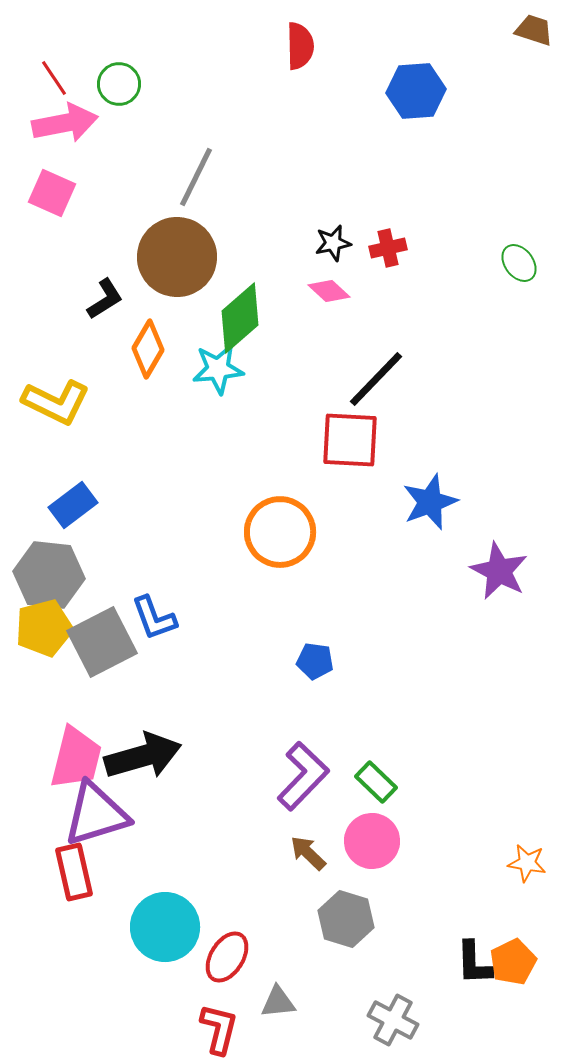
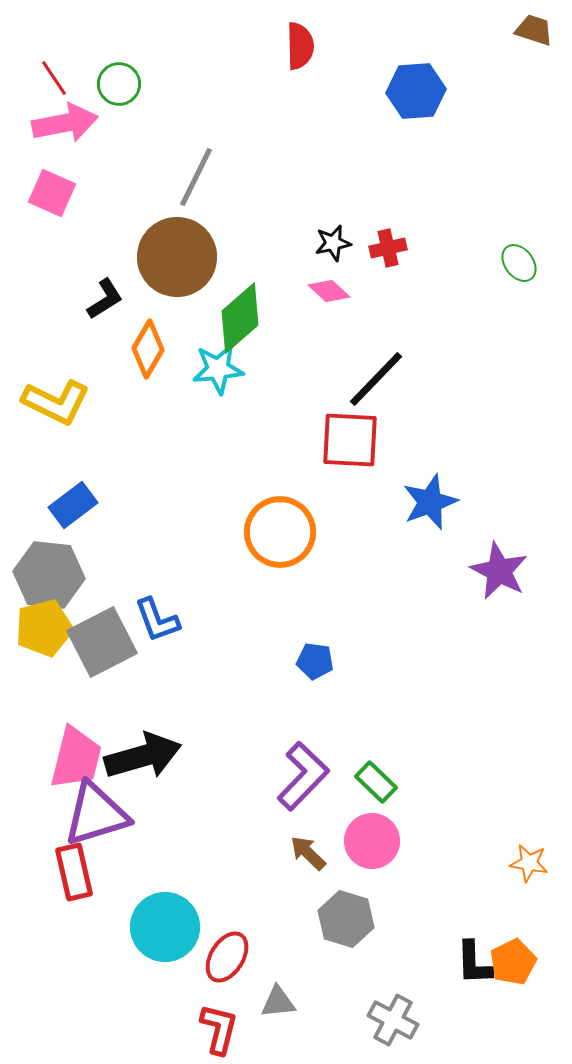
blue L-shape at (154, 618): moved 3 px right, 2 px down
orange star at (527, 863): moved 2 px right
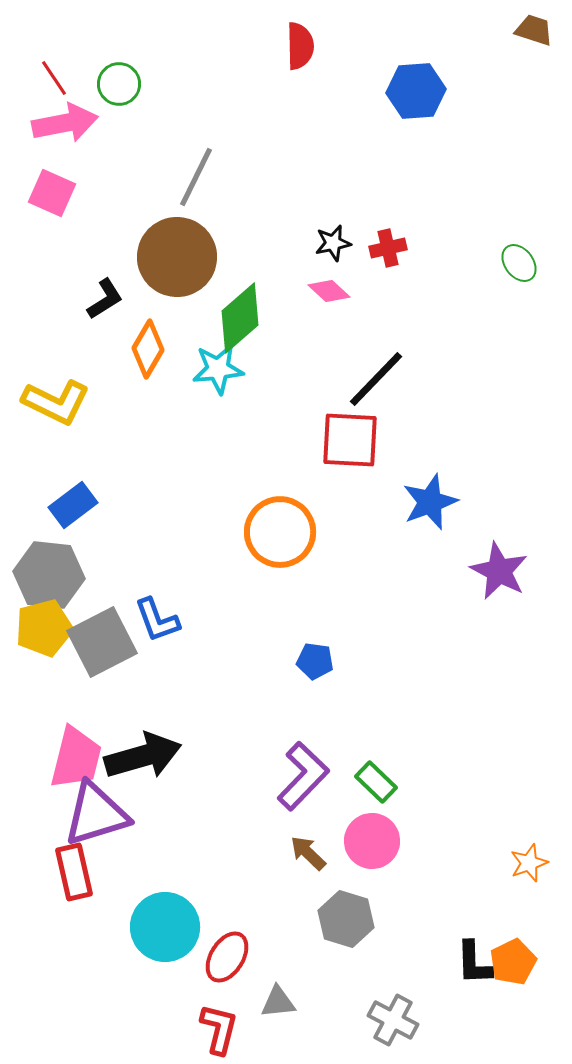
orange star at (529, 863): rotated 30 degrees counterclockwise
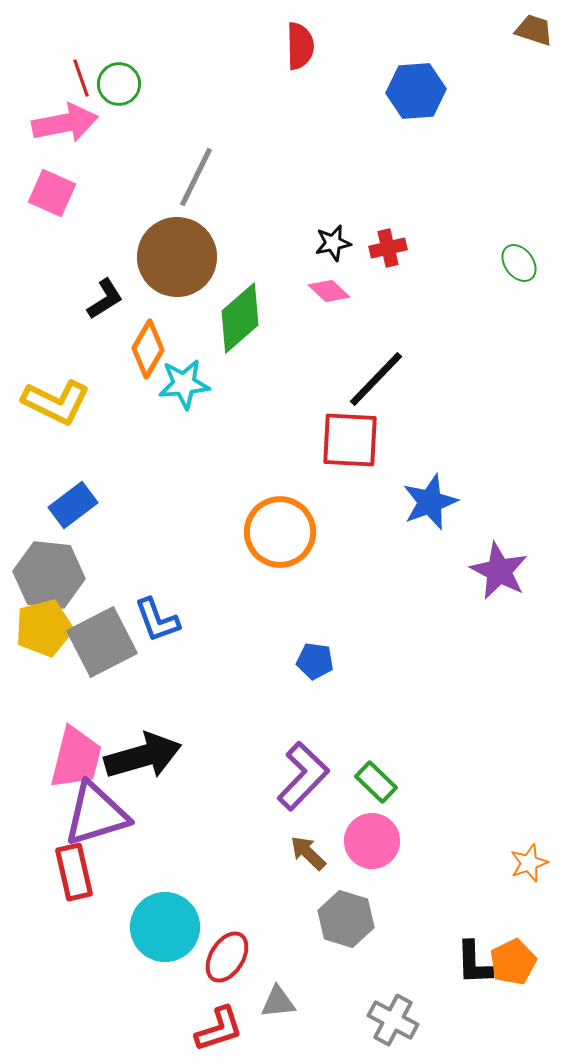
red line at (54, 78): moved 27 px right; rotated 15 degrees clockwise
cyan star at (218, 369): moved 34 px left, 15 px down
red L-shape at (219, 1029): rotated 58 degrees clockwise
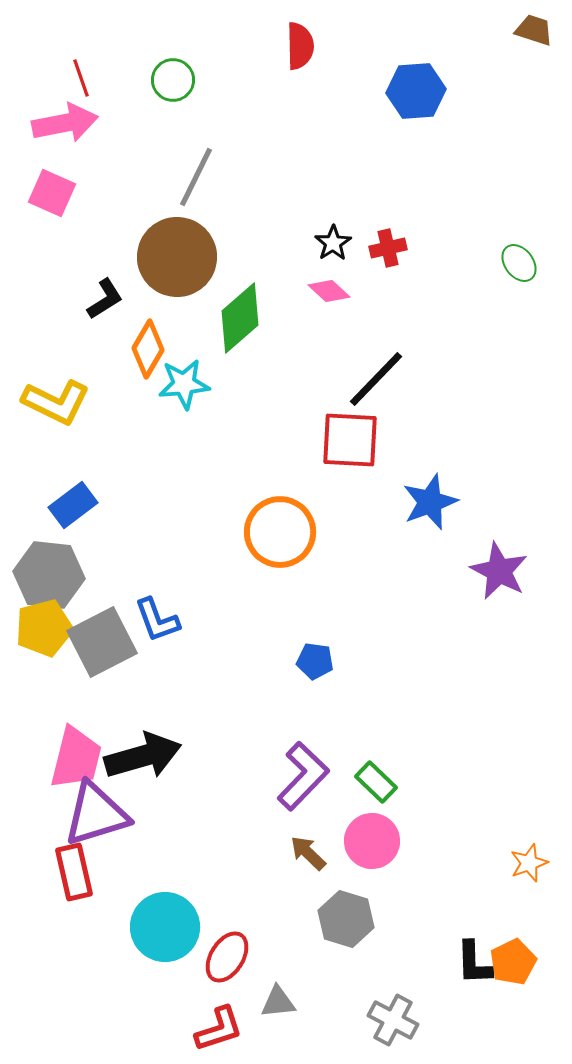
green circle at (119, 84): moved 54 px right, 4 px up
black star at (333, 243): rotated 21 degrees counterclockwise
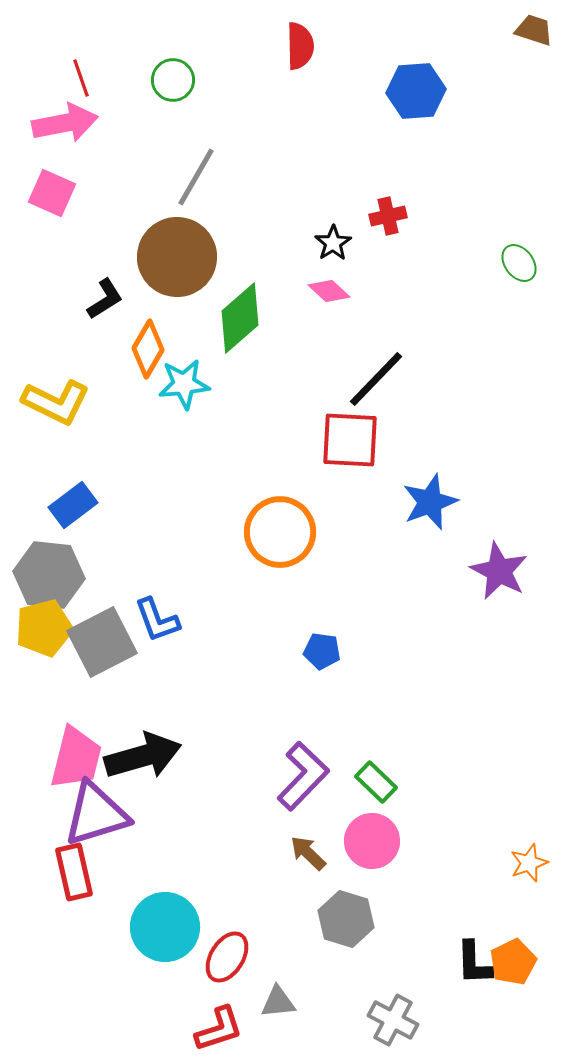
gray line at (196, 177): rotated 4 degrees clockwise
red cross at (388, 248): moved 32 px up
blue pentagon at (315, 661): moved 7 px right, 10 px up
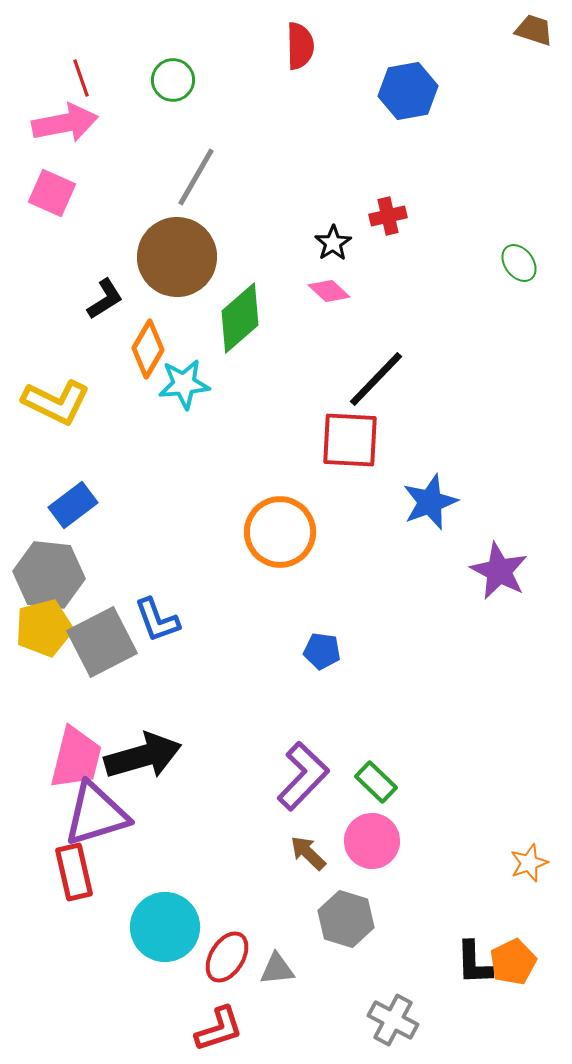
blue hexagon at (416, 91): moved 8 px left; rotated 6 degrees counterclockwise
gray triangle at (278, 1002): moved 1 px left, 33 px up
